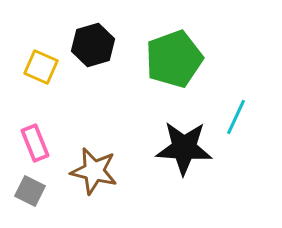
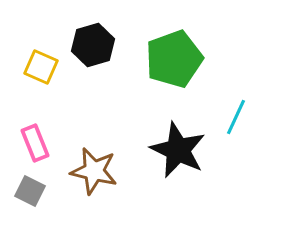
black star: moved 6 px left, 2 px down; rotated 22 degrees clockwise
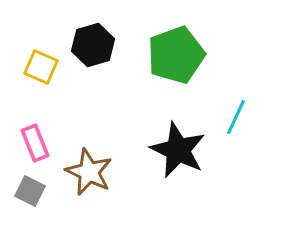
green pentagon: moved 2 px right, 4 px up
brown star: moved 5 px left, 1 px down; rotated 12 degrees clockwise
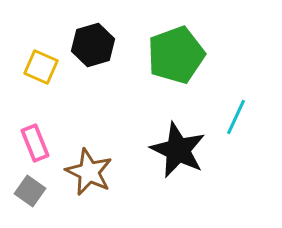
gray square: rotated 8 degrees clockwise
